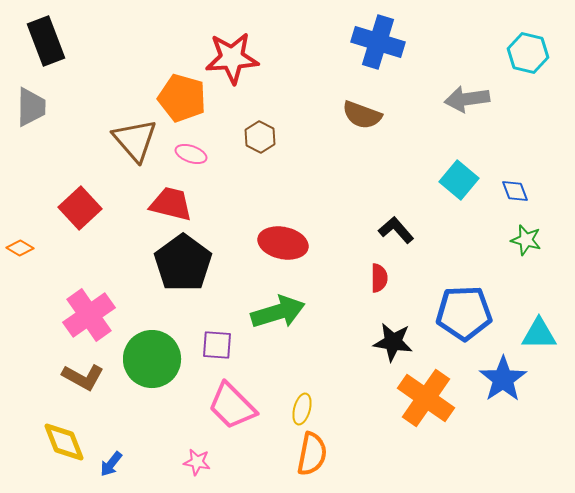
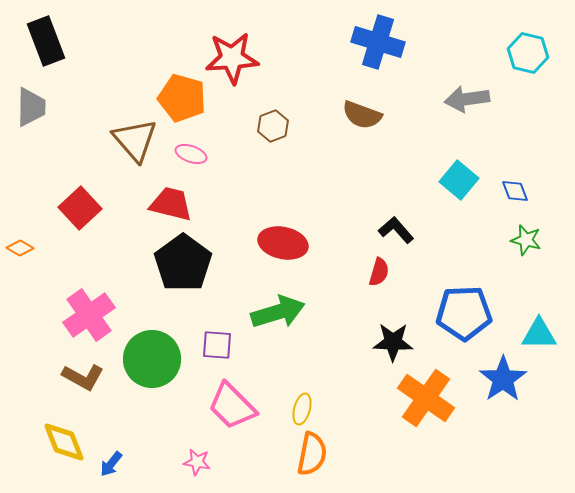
brown hexagon: moved 13 px right, 11 px up; rotated 12 degrees clockwise
red semicircle: moved 6 px up; rotated 16 degrees clockwise
black star: rotated 6 degrees counterclockwise
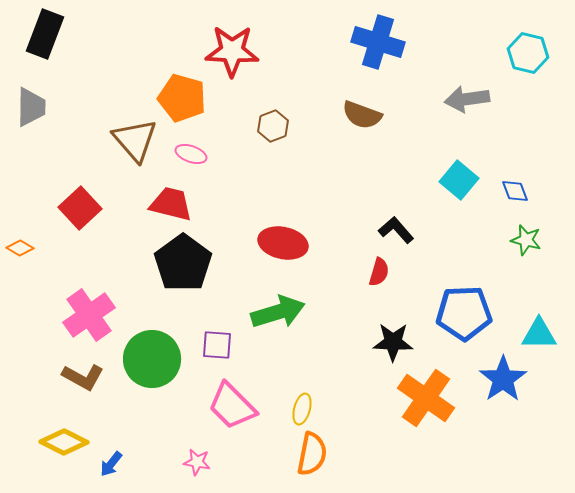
black rectangle: moved 1 px left, 7 px up; rotated 42 degrees clockwise
red star: moved 7 px up; rotated 6 degrees clockwise
yellow diamond: rotated 42 degrees counterclockwise
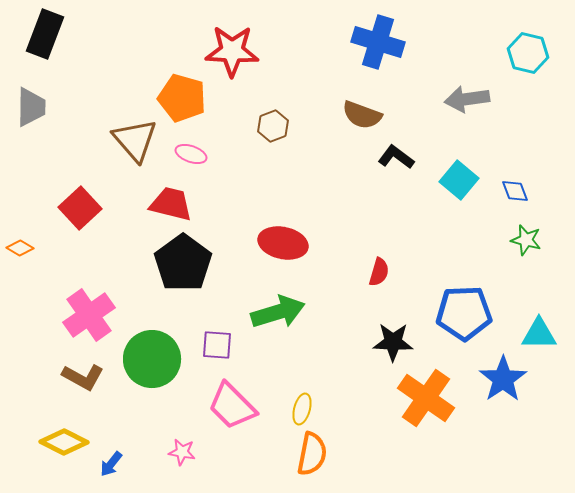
black L-shape: moved 73 px up; rotated 12 degrees counterclockwise
pink star: moved 15 px left, 10 px up
